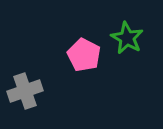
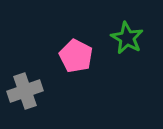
pink pentagon: moved 8 px left, 1 px down
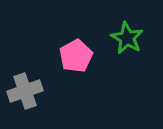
pink pentagon: rotated 16 degrees clockwise
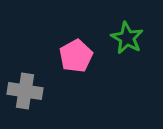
gray cross: rotated 28 degrees clockwise
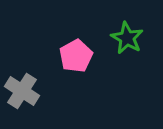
gray cross: moved 3 px left; rotated 24 degrees clockwise
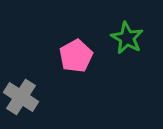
gray cross: moved 1 px left, 6 px down
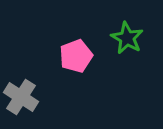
pink pentagon: rotated 8 degrees clockwise
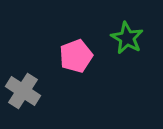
gray cross: moved 2 px right, 6 px up
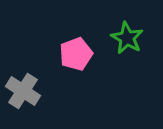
pink pentagon: moved 2 px up
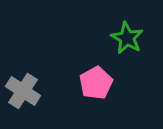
pink pentagon: moved 20 px right, 29 px down; rotated 8 degrees counterclockwise
